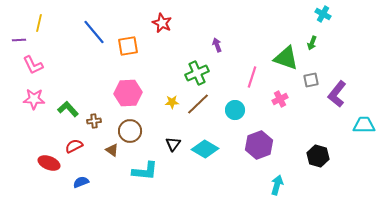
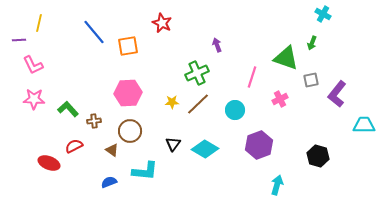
blue semicircle: moved 28 px right
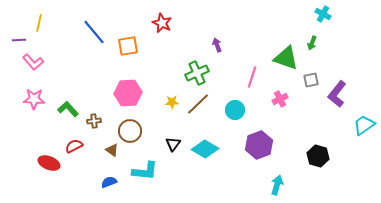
pink L-shape: moved 3 px up; rotated 15 degrees counterclockwise
cyan trapezoid: rotated 35 degrees counterclockwise
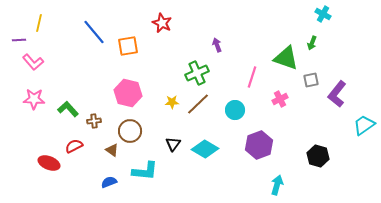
pink hexagon: rotated 16 degrees clockwise
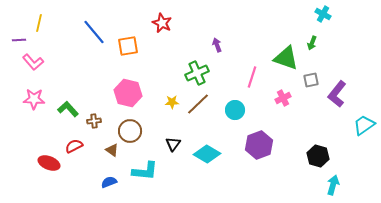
pink cross: moved 3 px right, 1 px up
cyan diamond: moved 2 px right, 5 px down
cyan arrow: moved 56 px right
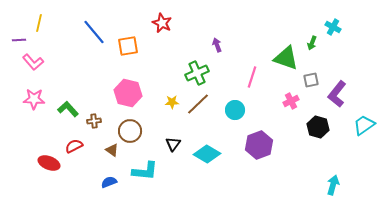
cyan cross: moved 10 px right, 13 px down
pink cross: moved 8 px right, 3 px down
black hexagon: moved 29 px up
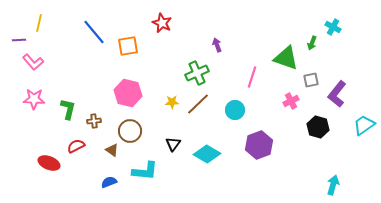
green L-shape: rotated 55 degrees clockwise
red semicircle: moved 2 px right
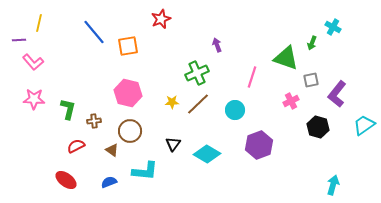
red star: moved 1 px left, 4 px up; rotated 24 degrees clockwise
red ellipse: moved 17 px right, 17 px down; rotated 15 degrees clockwise
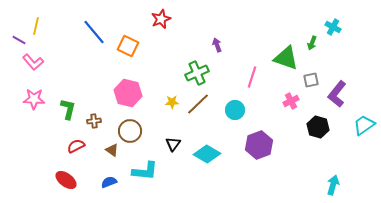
yellow line: moved 3 px left, 3 px down
purple line: rotated 32 degrees clockwise
orange square: rotated 35 degrees clockwise
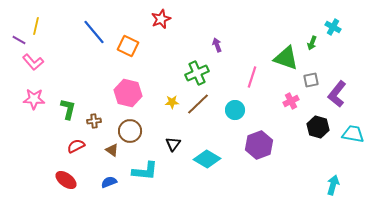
cyan trapezoid: moved 11 px left, 9 px down; rotated 45 degrees clockwise
cyan diamond: moved 5 px down
